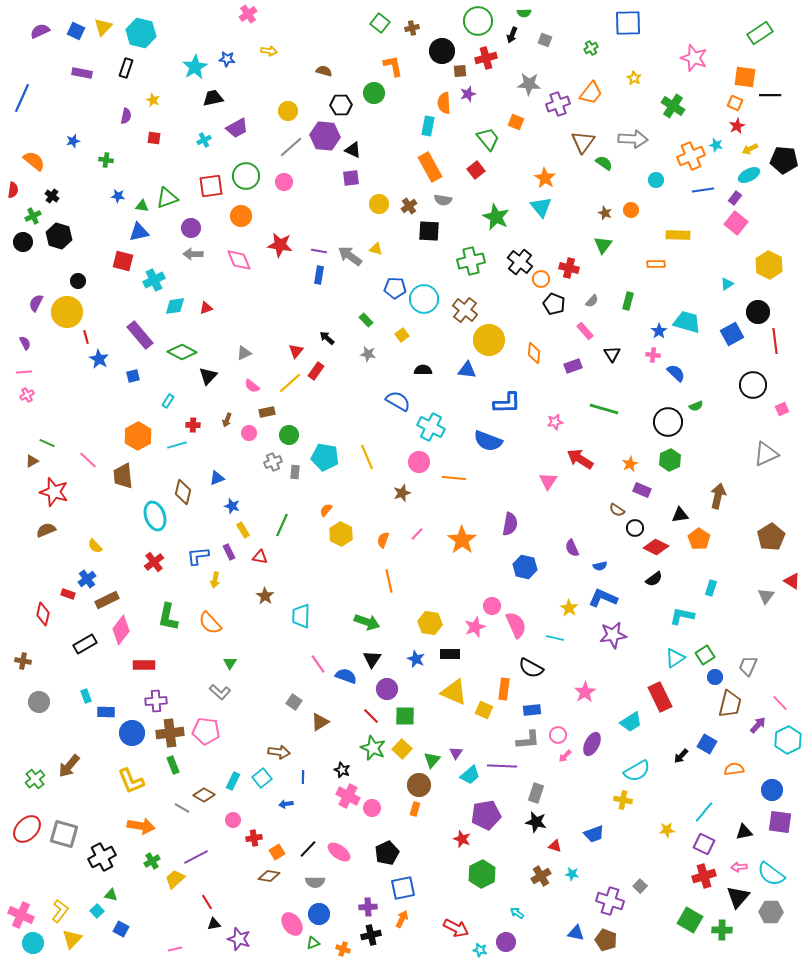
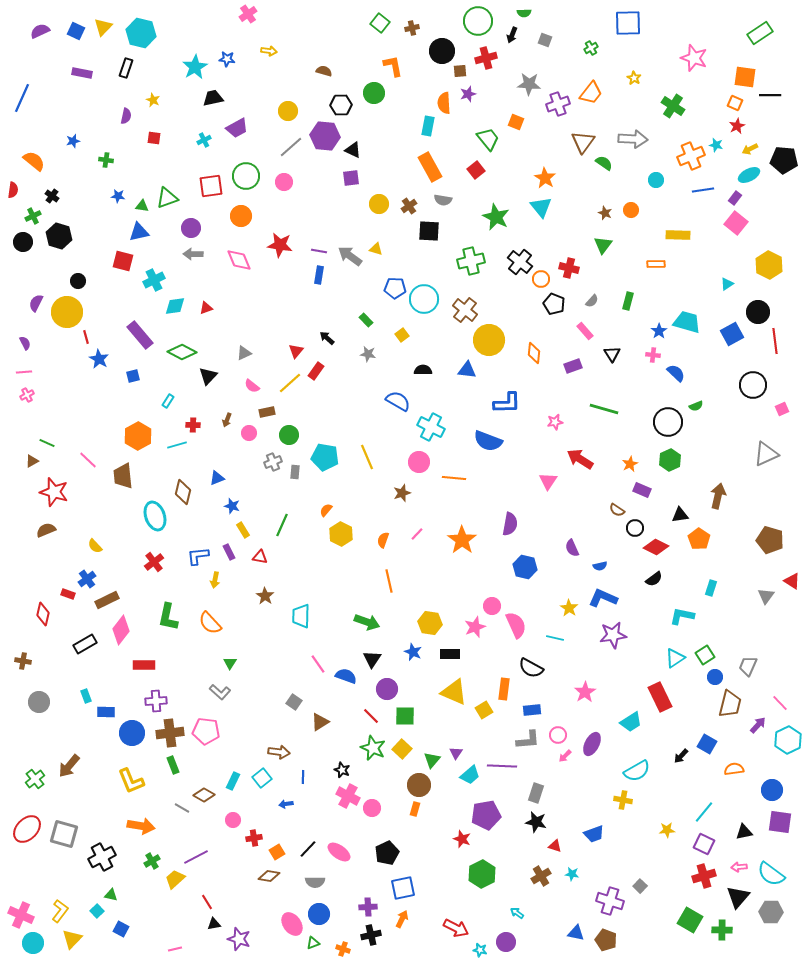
brown pentagon at (771, 537): moved 1 px left, 3 px down; rotated 24 degrees counterclockwise
blue star at (416, 659): moved 3 px left, 7 px up
yellow square at (484, 710): rotated 36 degrees clockwise
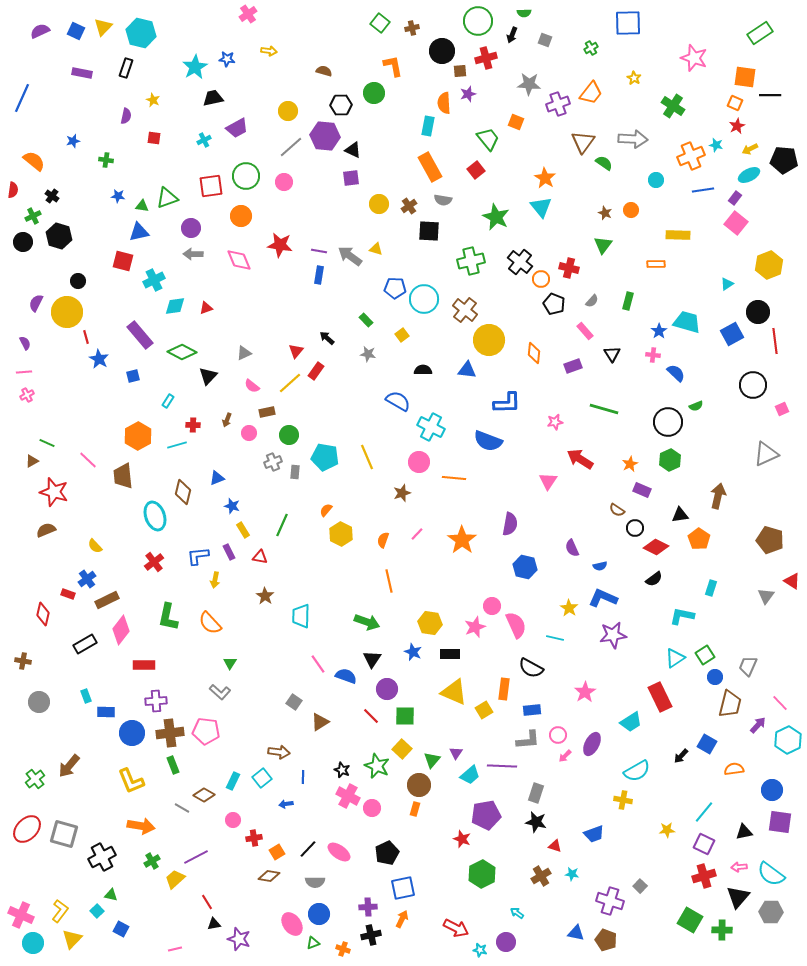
yellow hexagon at (769, 265): rotated 12 degrees clockwise
green star at (373, 748): moved 4 px right, 18 px down
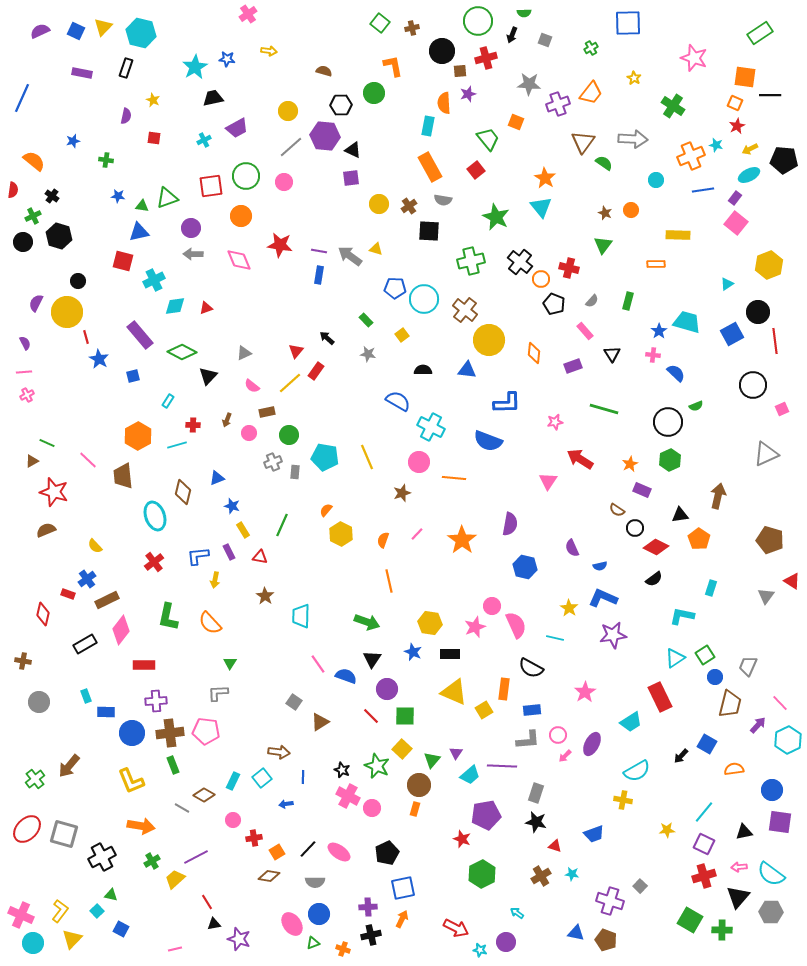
gray L-shape at (220, 692): moved 2 px left, 1 px down; rotated 135 degrees clockwise
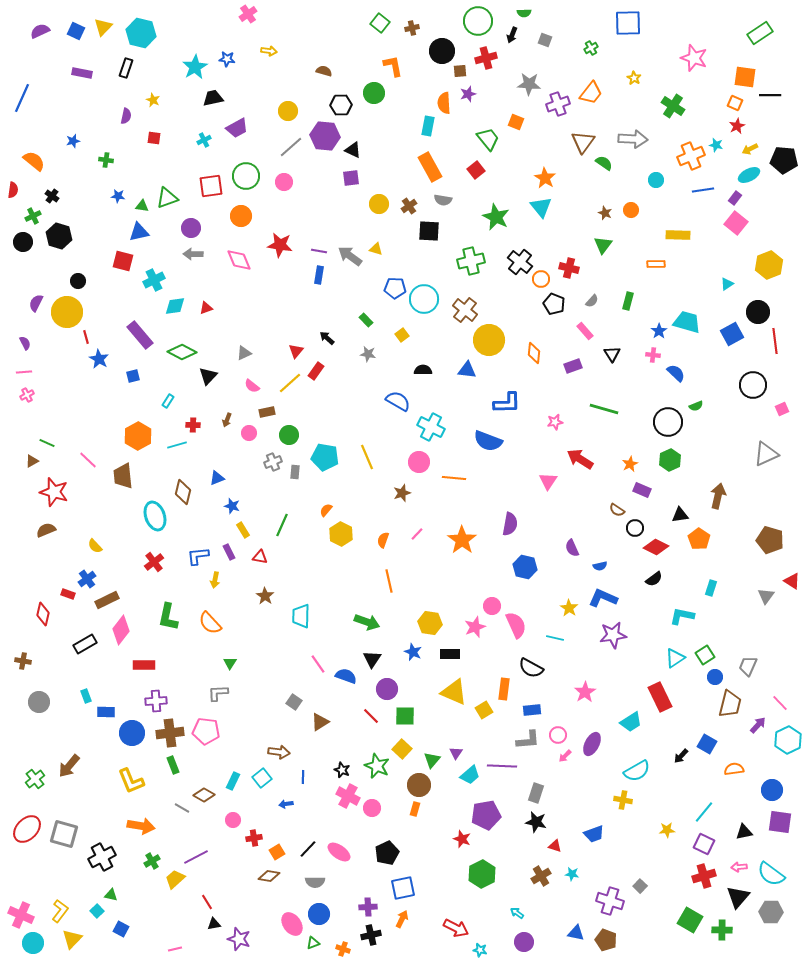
purple circle at (506, 942): moved 18 px right
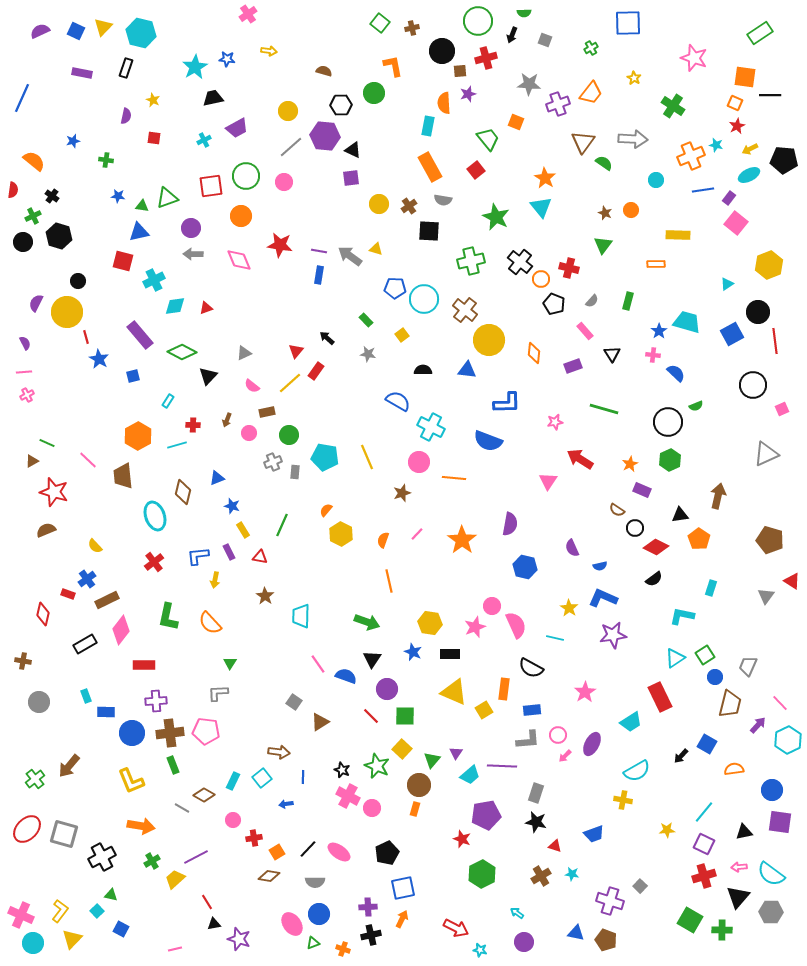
purple rectangle at (735, 198): moved 6 px left
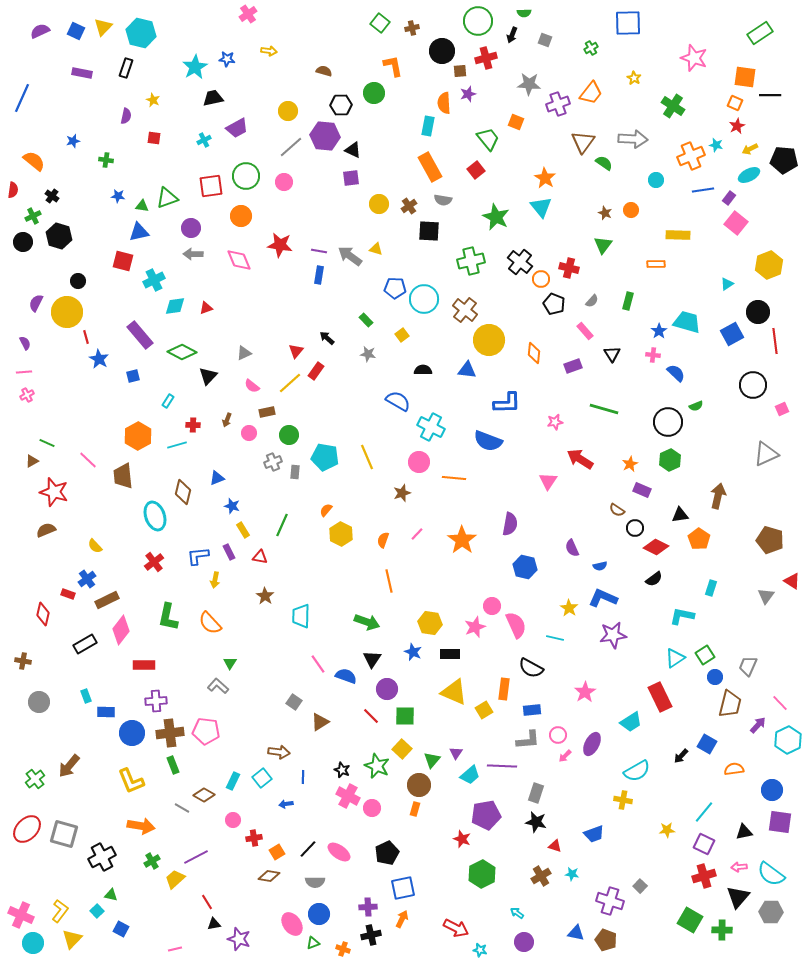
gray L-shape at (218, 693): moved 7 px up; rotated 45 degrees clockwise
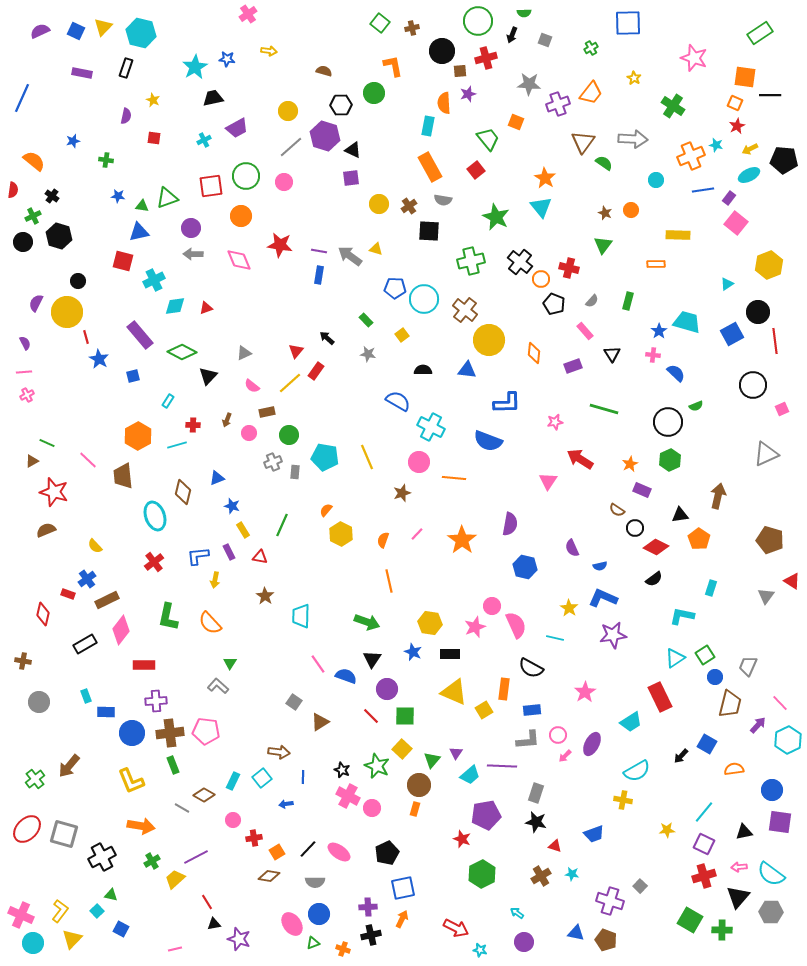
purple hexagon at (325, 136): rotated 12 degrees clockwise
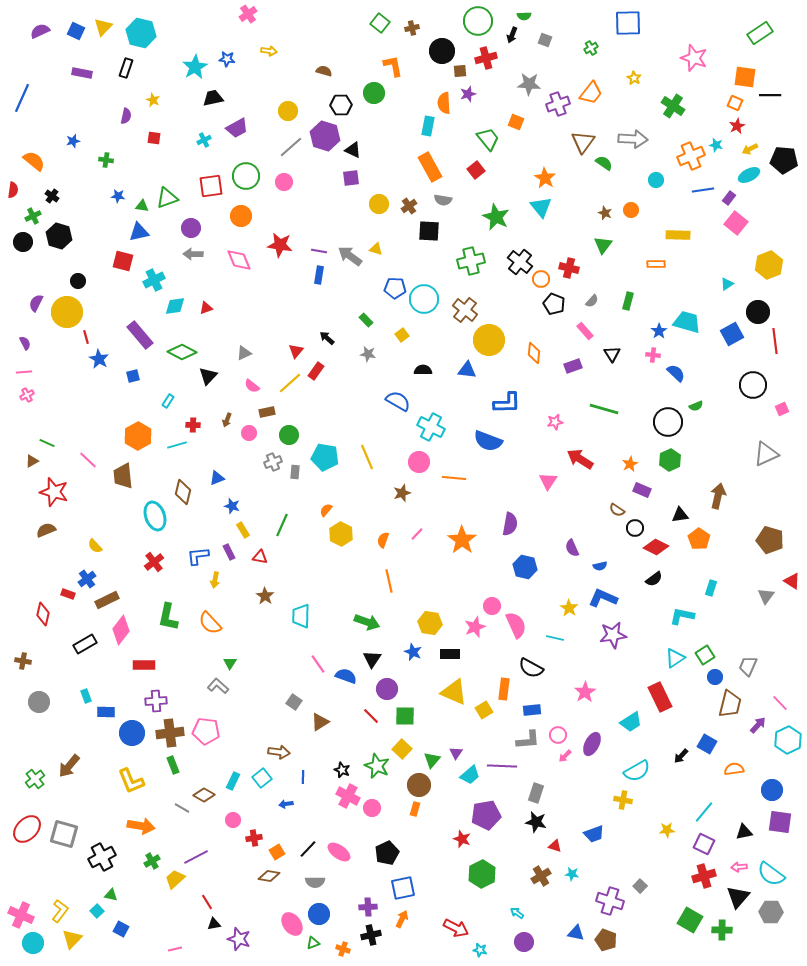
green semicircle at (524, 13): moved 3 px down
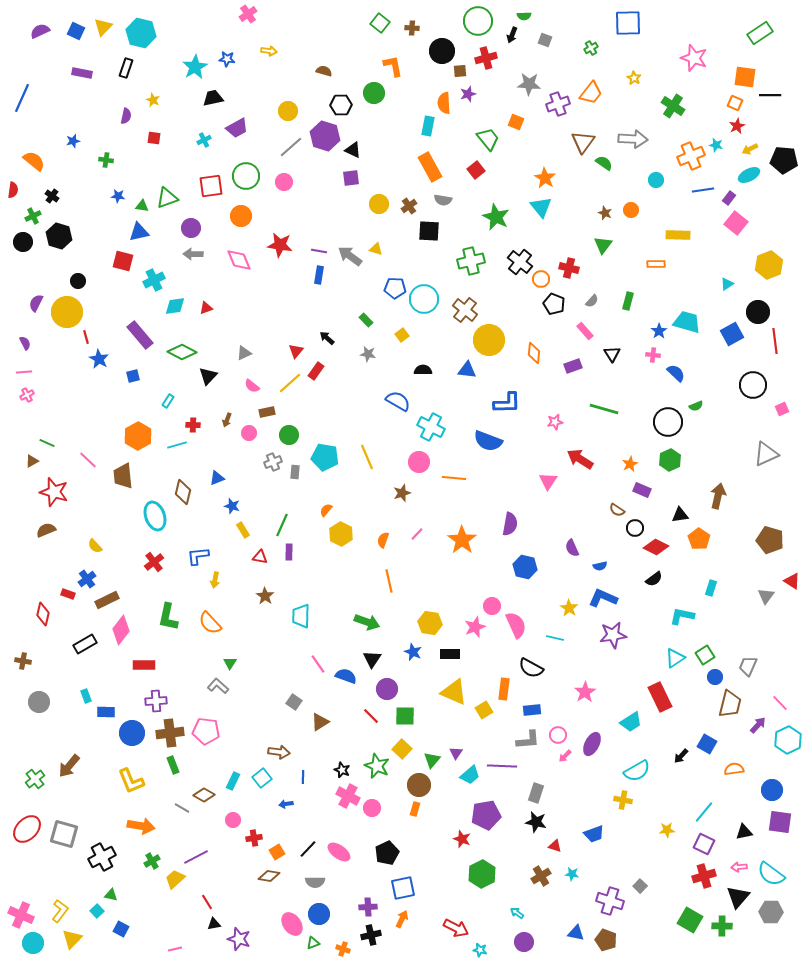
brown cross at (412, 28): rotated 16 degrees clockwise
purple rectangle at (229, 552): moved 60 px right; rotated 28 degrees clockwise
green cross at (722, 930): moved 4 px up
